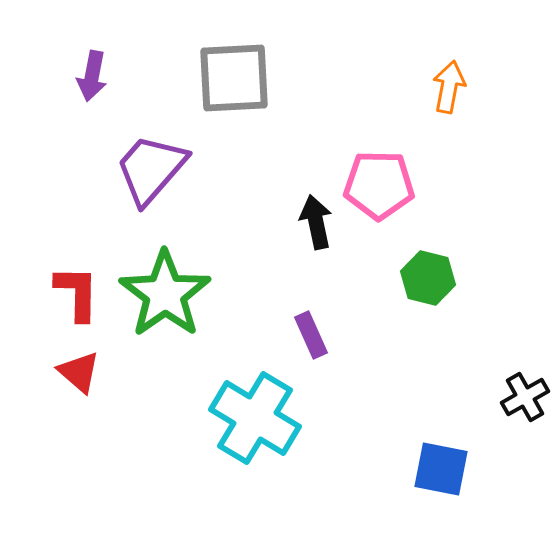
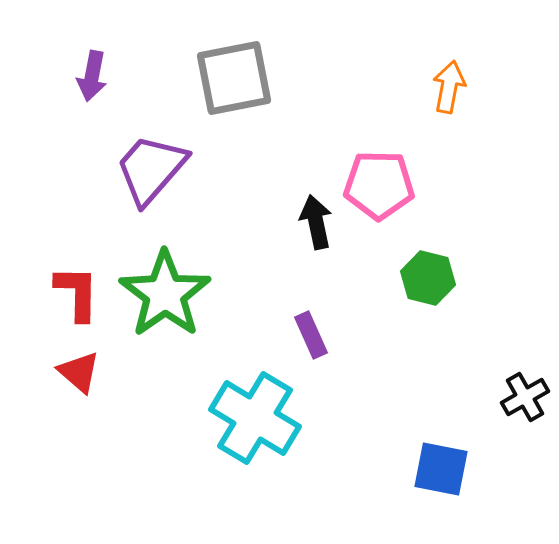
gray square: rotated 8 degrees counterclockwise
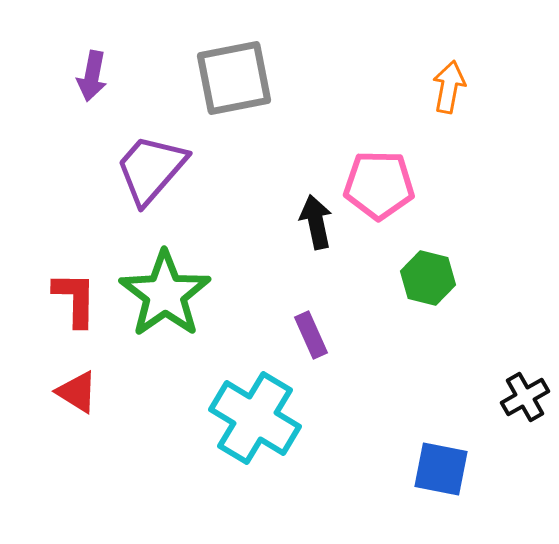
red L-shape: moved 2 px left, 6 px down
red triangle: moved 2 px left, 20 px down; rotated 9 degrees counterclockwise
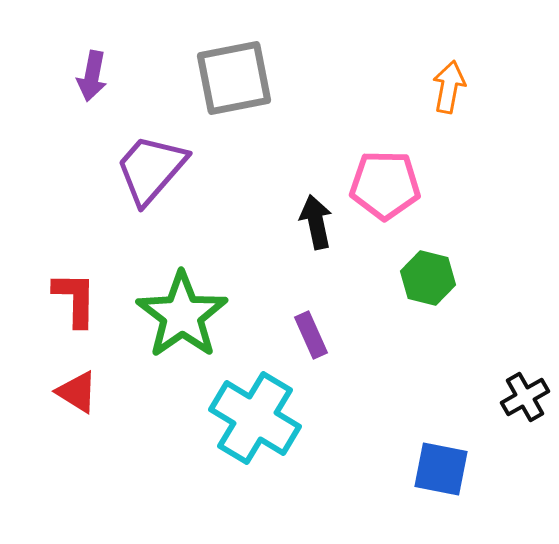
pink pentagon: moved 6 px right
green star: moved 17 px right, 21 px down
